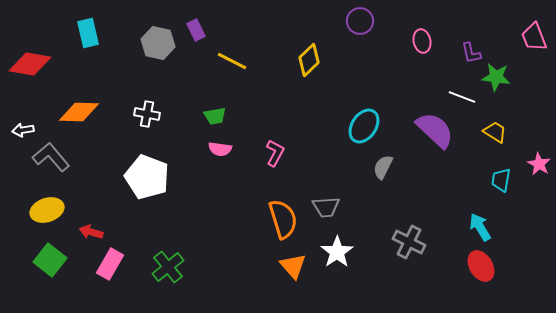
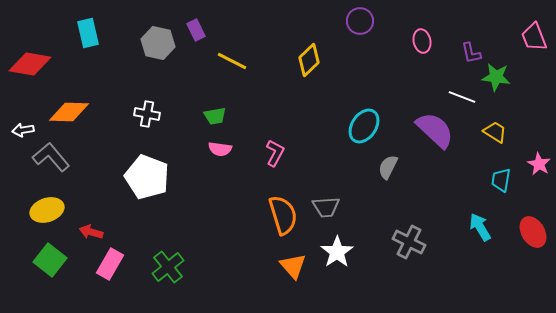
orange diamond: moved 10 px left
gray semicircle: moved 5 px right
orange semicircle: moved 4 px up
red ellipse: moved 52 px right, 34 px up
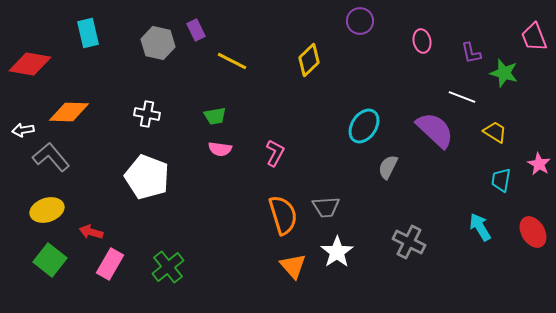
green star: moved 8 px right, 4 px up; rotated 8 degrees clockwise
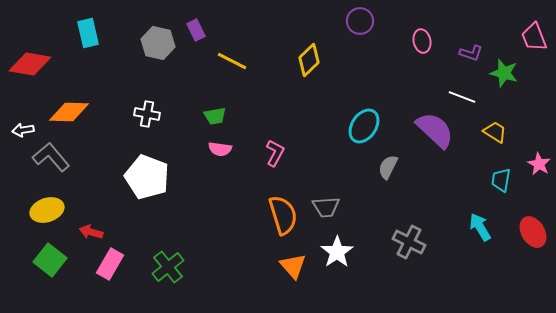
purple L-shape: rotated 60 degrees counterclockwise
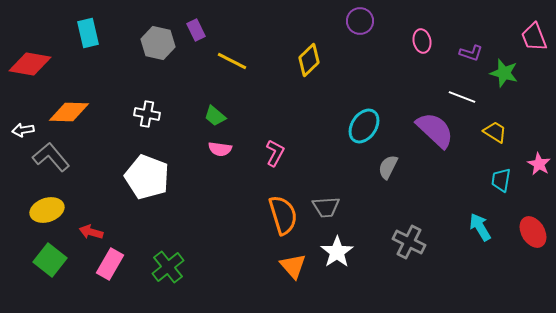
green trapezoid: rotated 50 degrees clockwise
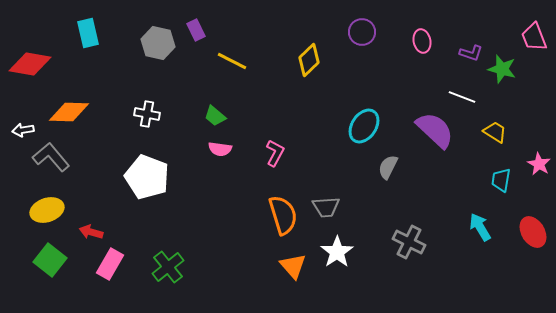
purple circle: moved 2 px right, 11 px down
green star: moved 2 px left, 4 px up
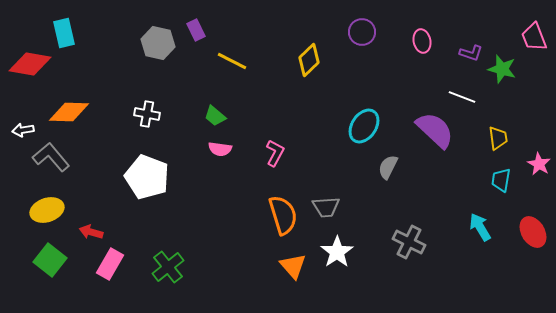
cyan rectangle: moved 24 px left
yellow trapezoid: moved 3 px right, 6 px down; rotated 50 degrees clockwise
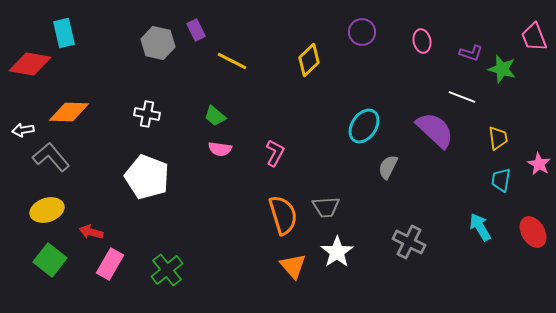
green cross: moved 1 px left, 3 px down
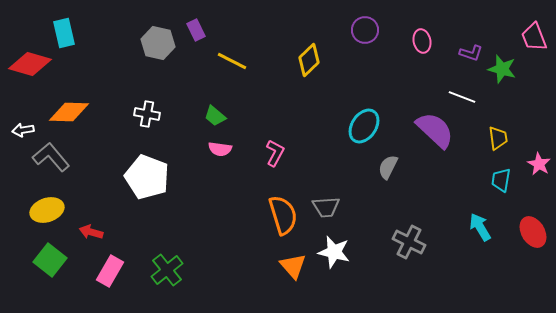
purple circle: moved 3 px right, 2 px up
red diamond: rotated 6 degrees clockwise
white star: moved 3 px left; rotated 24 degrees counterclockwise
pink rectangle: moved 7 px down
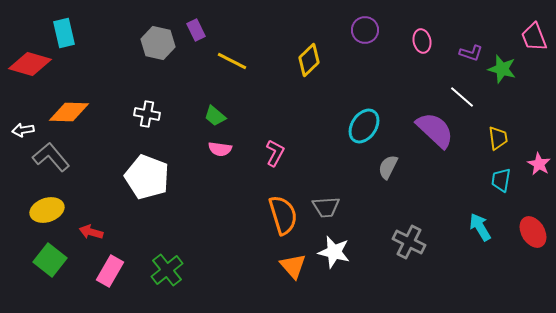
white line: rotated 20 degrees clockwise
